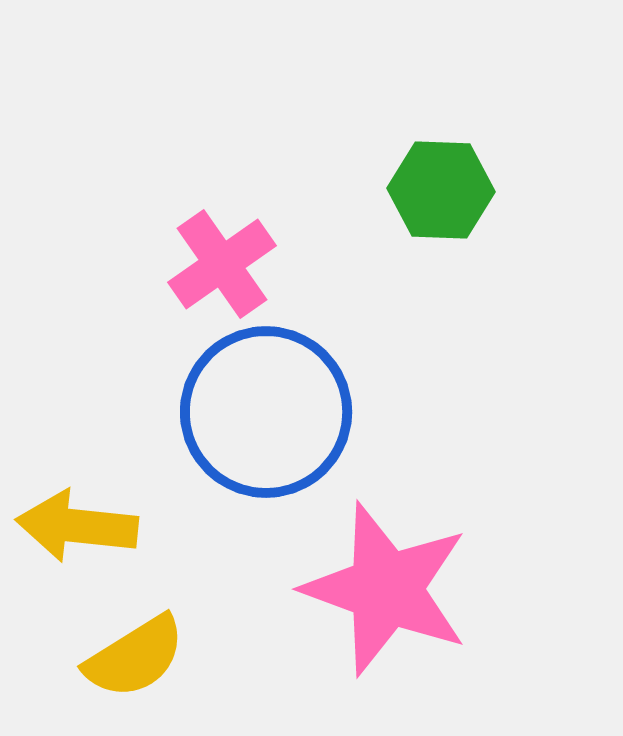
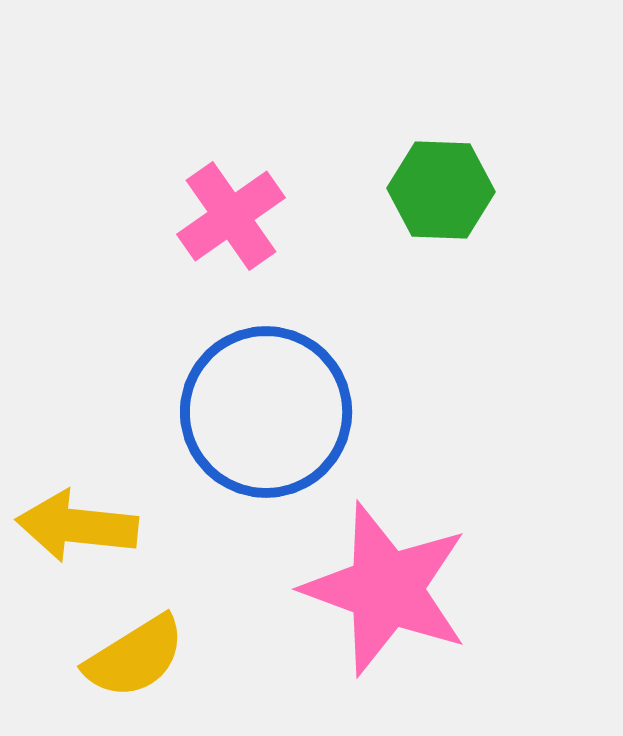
pink cross: moved 9 px right, 48 px up
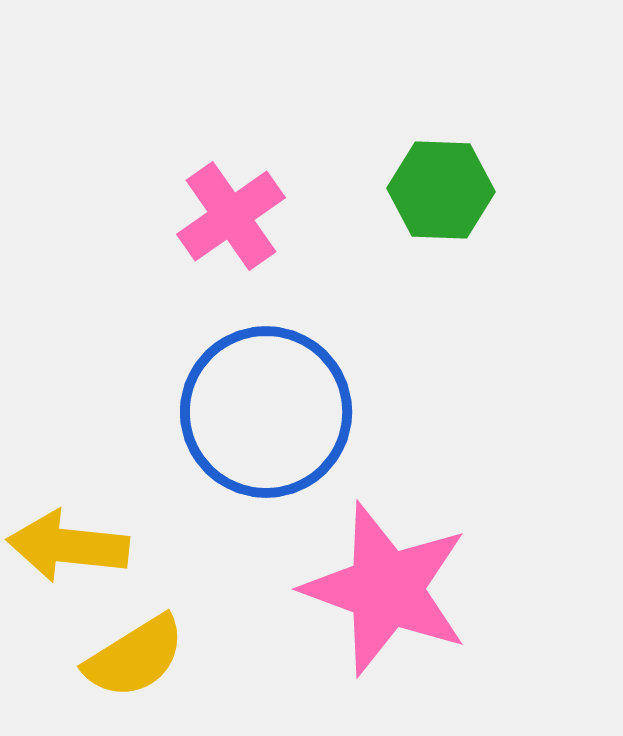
yellow arrow: moved 9 px left, 20 px down
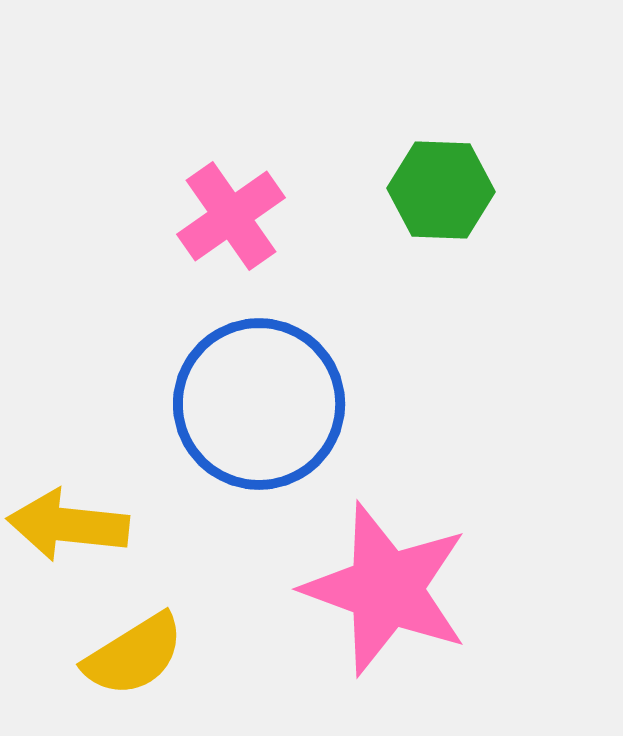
blue circle: moved 7 px left, 8 px up
yellow arrow: moved 21 px up
yellow semicircle: moved 1 px left, 2 px up
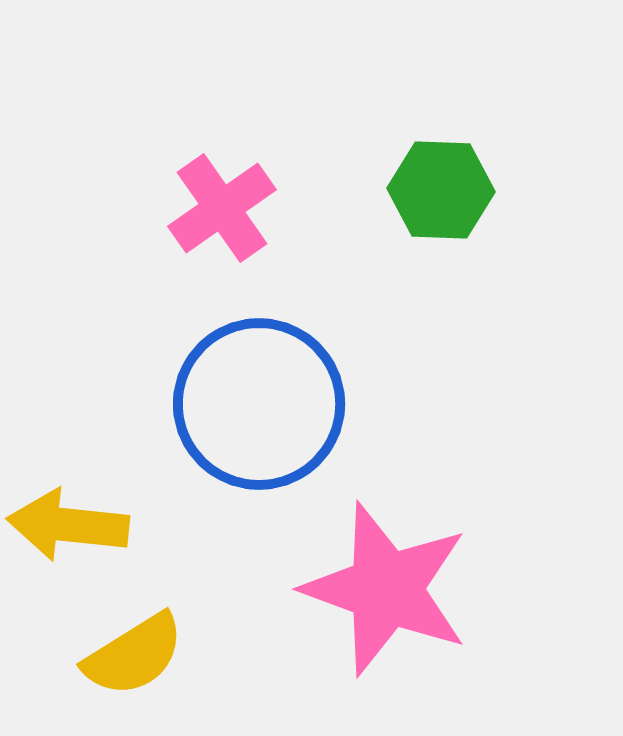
pink cross: moved 9 px left, 8 px up
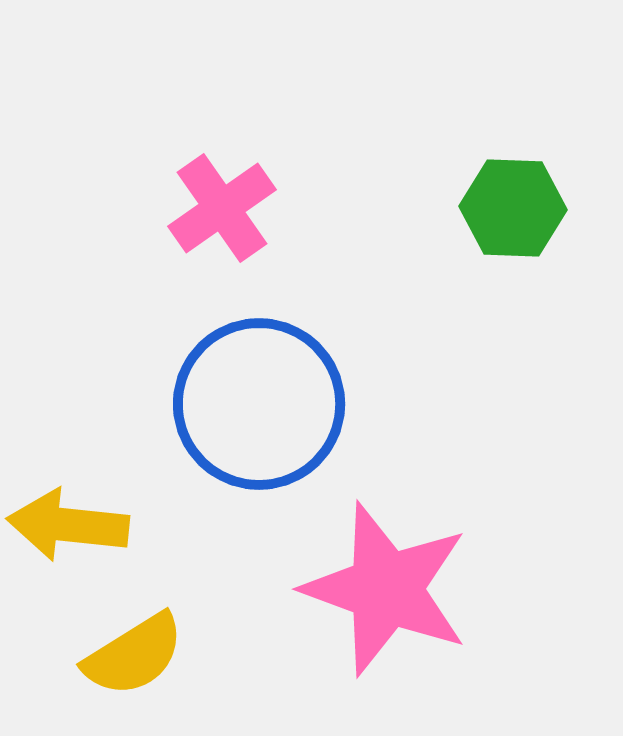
green hexagon: moved 72 px right, 18 px down
